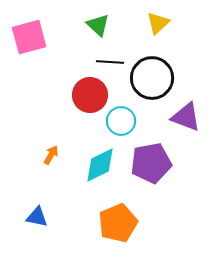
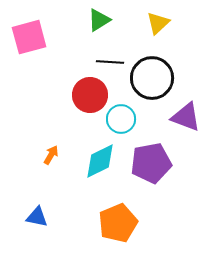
green triangle: moved 1 px right, 5 px up; rotated 45 degrees clockwise
cyan circle: moved 2 px up
cyan diamond: moved 4 px up
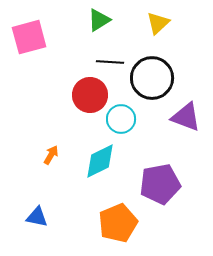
purple pentagon: moved 9 px right, 21 px down
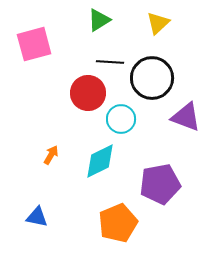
pink square: moved 5 px right, 7 px down
red circle: moved 2 px left, 2 px up
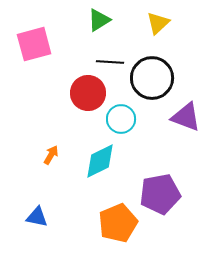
purple pentagon: moved 10 px down
